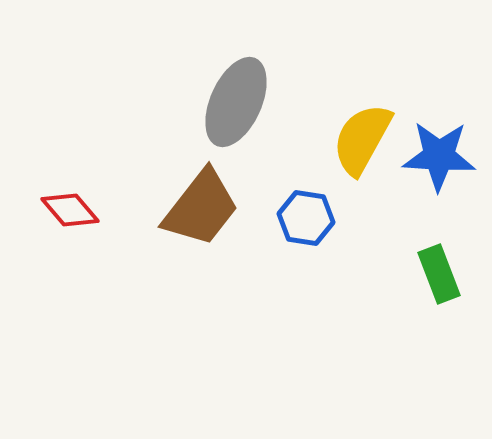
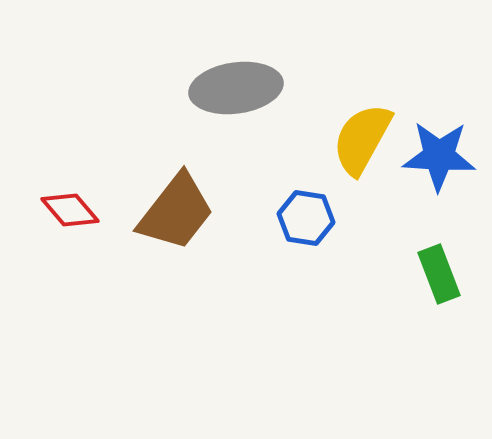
gray ellipse: moved 14 px up; rotated 58 degrees clockwise
brown trapezoid: moved 25 px left, 4 px down
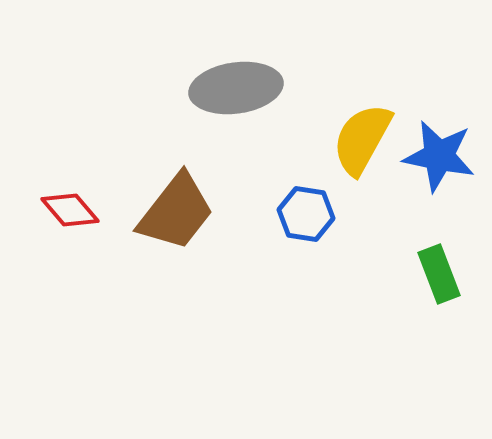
blue star: rotated 8 degrees clockwise
blue hexagon: moved 4 px up
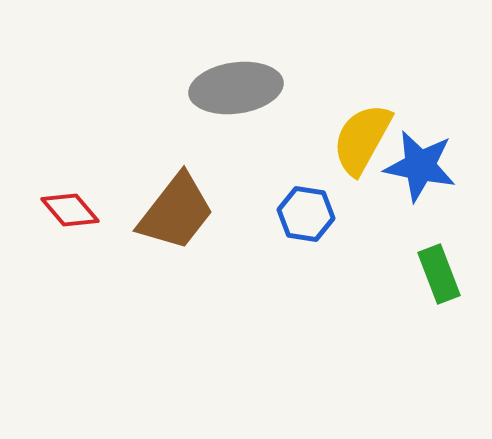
blue star: moved 19 px left, 10 px down
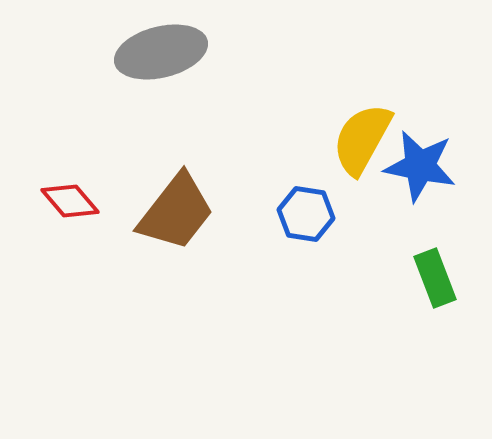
gray ellipse: moved 75 px left, 36 px up; rotated 6 degrees counterclockwise
red diamond: moved 9 px up
green rectangle: moved 4 px left, 4 px down
